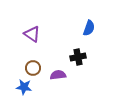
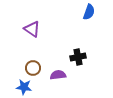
blue semicircle: moved 16 px up
purple triangle: moved 5 px up
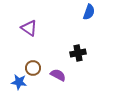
purple triangle: moved 3 px left, 1 px up
black cross: moved 4 px up
purple semicircle: rotated 35 degrees clockwise
blue star: moved 5 px left, 5 px up
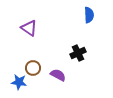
blue semicircle: moved 3 px down; rotated 21 degrees counterclockwise
black cross: rotated 14 degrees counterclockwise
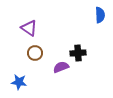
blue semicircle: moved 11 px right
black cross: rotated 21 degrees clockwise
brown circle: moved 2 px right, 15 px up
purple semicircle: moved 3 px right, 8 px up; rotated 49 degrees counterclockwise
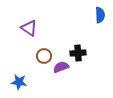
brown circle: moved 9 px right, 3 px down
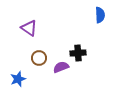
brown circle: moved 5 px left, 2 px down
blue star: moved 1 px left, 3 px up; rotated 28 degrees counterclockwise
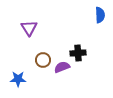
purple triangle: rotated 24 degrees clockwise
brown circle: moved 4 px right, 2 px down
purple semicircle: moved 1 px right
blue star: rotated 21 degrees clockwise
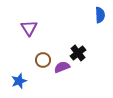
black cross: rotated 35 degrees counterclockwise
blue star: moved 1 px right, 2 px down; rotated 21 degrees counterclockwise
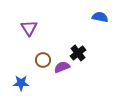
blue semicircle: moved 2 px down; rotated 77 degrees counterclockwise
blue star: moved 2 px right, 2 px down; rotated 21 degrees clockwise
